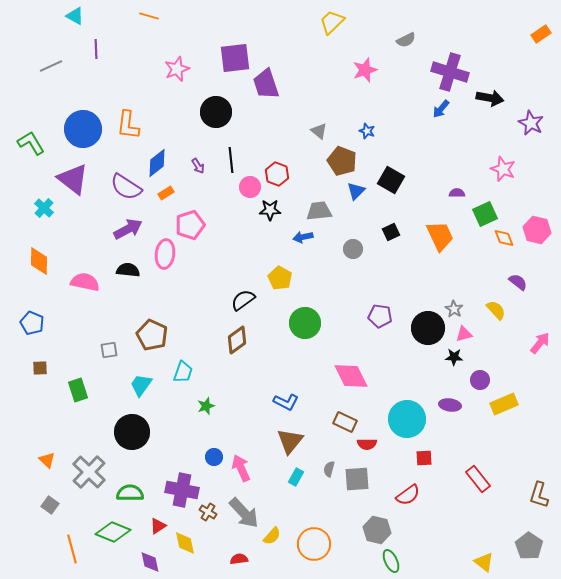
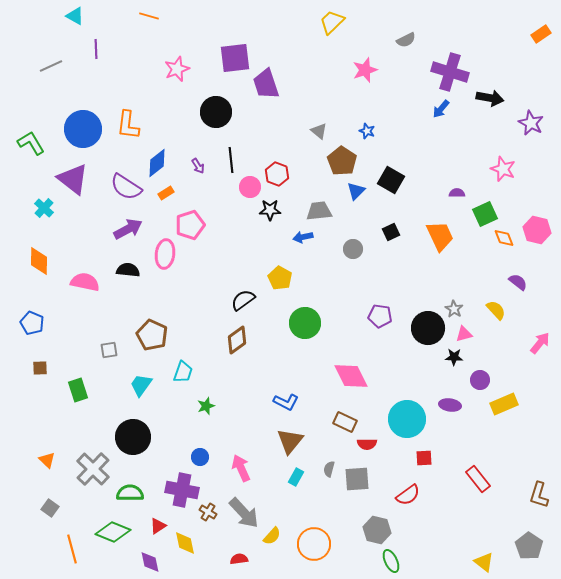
brown pentagon at (342, 161): rotated 12 degrees clockwise
black circle at (132, 432): moved 1 px right, 5 px down
blue circle at (214, 457): moved 14 px left
gray cross at (89, 472): moved 4 px right, 3 px up
gray square at (50, 505): moved 3 px down
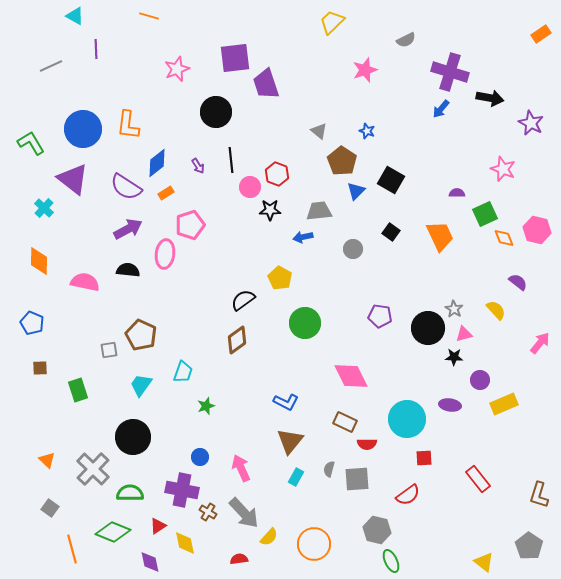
black square at (391, 232): rotated 30 degrees counterclockwise
brown pentagon at (152, 335): moved 11 px left
yellow semicircle at (272, 536): moved 3 px left, 1 px down
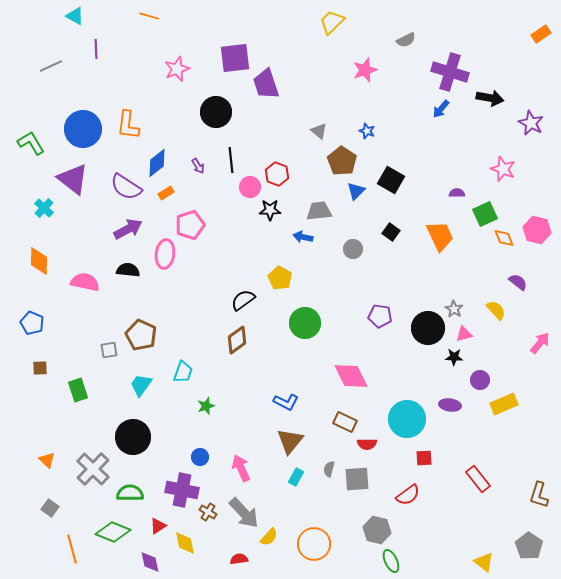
blue arrow at (303, 237): rotated 24 degrees clockwise
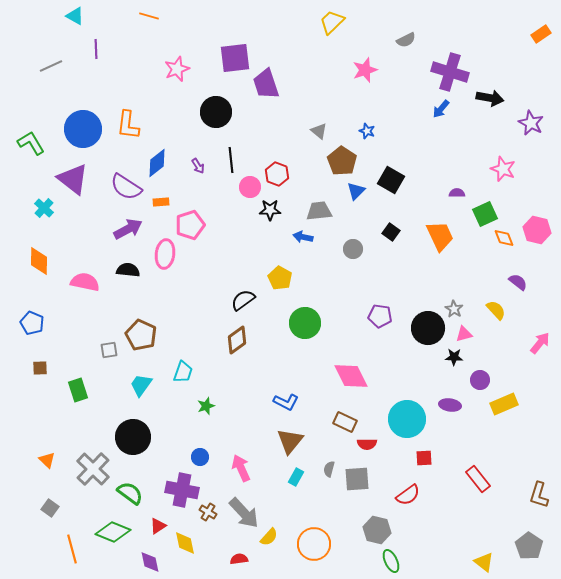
orange rectangle at (166, 193): moved 5 px left, 9 px down; rotated 28 degrees clockwise
green semicircle at (130, 493): rotated 36 degrees clockwise
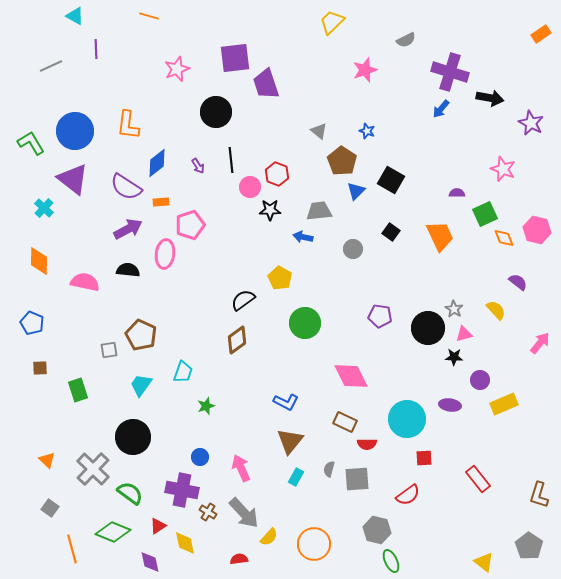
blue circle at (83, 129): moved 8 px left, 2 px down
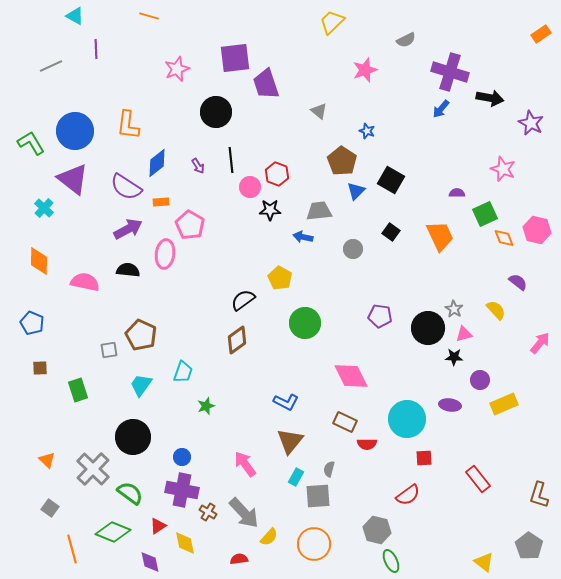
gray triangle at (319, 131): moved 20 px up
pink pentagon at (190, 225): rotated 24 degrees counterclockwise
blue circle at (200, 457): moved 18 px left
pink arrow at (241, 468): moved 4 px right, 4 px up; rotated 12 degrees counterclockwise
gray square at (357, 479): moved 39 px left, 17 px down
